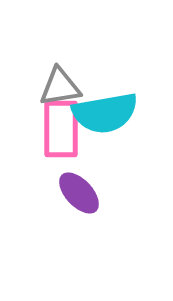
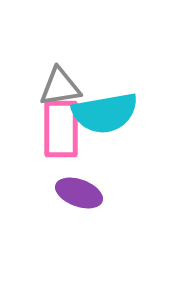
purple ellipse: rotated 27 degrees counterclockwise
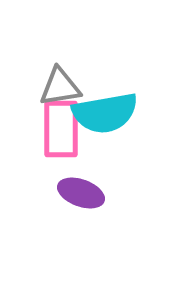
purple ellipse: moved 2 px right
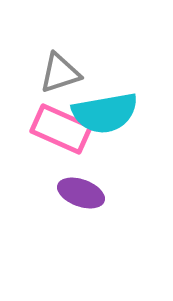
gray triangle: moved 14 px up; rotated 9 degrees counterclockwise
pink rectangle: rotated 66 degrees counterclockwise
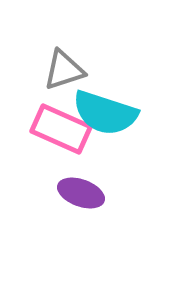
gray triangle: moved 4 px right, 3 px up
cyan semicircle: rotated 28 degrees clockwise
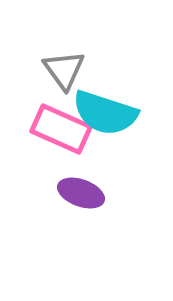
gray triangle: rotated 48 degrees counterclockwise
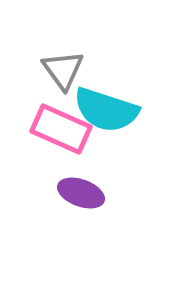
gray triangle: moved 1 px left
cyan semicircle: moved 1 px right, 3 px up
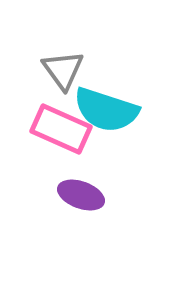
purple ellipse: moved 2 px down
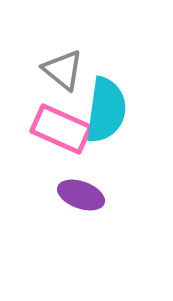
gray triangle: rotated 15 degrees counterclockwise
cyan semicircle: rotated 100 degrees counterclockwise
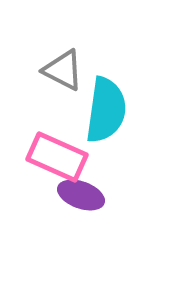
gray triangle: rotated 12 degrees counterclockwise
pink rectangle: moved 4 px left, 28 px down
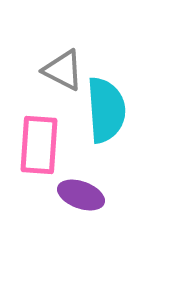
cyan semicircle: rotated 12 degrees counterclockwise
pink rectangle: moved 18 px left, 12 px up; rotated 70 degrees clockwise
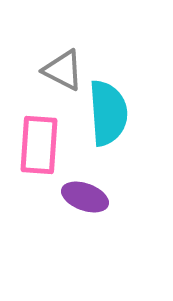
cyan semicircle: moved 2 px right, 3 px down
purple ellipse: moved 4 px right, 2 px down
